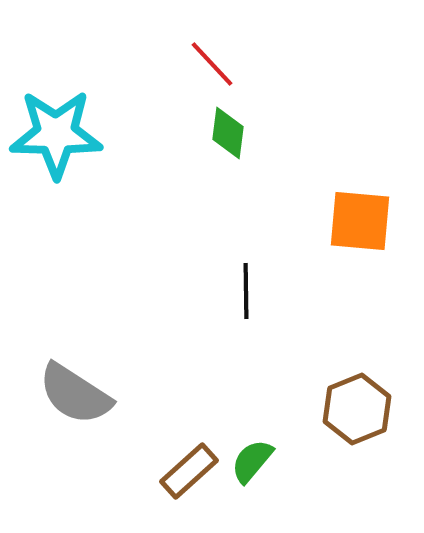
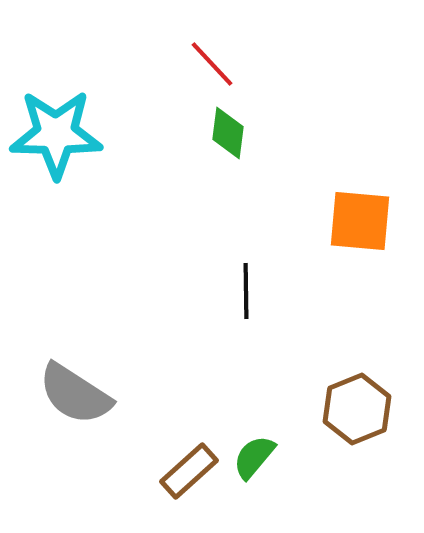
green semicircle: moved 2 px right, 4 px up
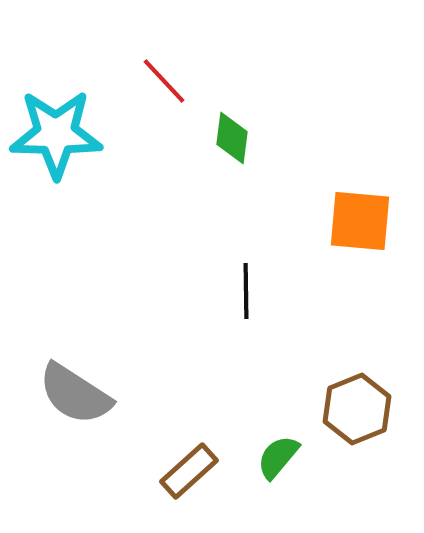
red line: moved 48 px left, 17 px down
green diamond: moved 4 px right, 5 px down
green semicircle: moved 24 px right
